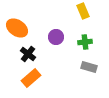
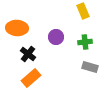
orange ellipse: rotated 30 degrees counterclockwise
gray rectangle: moved 1 px right
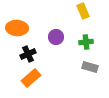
green cross: moved 1 px right
black cross: rotated 28 degrees clockwise
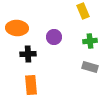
purple circle: moved 2 px left
green cross: moved 4 px right, 1 px up
black cross: rotated 21 degrees clockwise
orange rectangle: moved 7 px down; rotated 54 degrees counterclockwise
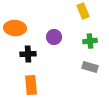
orange ellipse: moved 2 px left
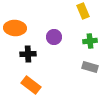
orange rectangle: rotated 48 degrees counterclockwise
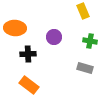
green cross: rotated 16 degrees clockwise
gray rectangle: moved 5 px left, 1 px down
orange rectangle: moved 2 px left
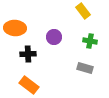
yellow rectangle: rotated 14 degrees counterclockwise
